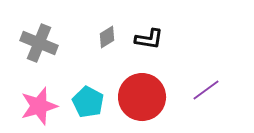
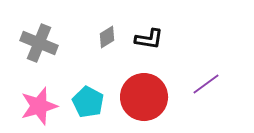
purple line: moved 6 px up
red circle: moved 2 px right
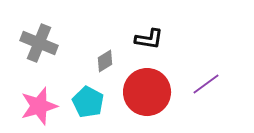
gray diamond: moved 2 px left, 24 px down
red circle: moved 3 px right, 5 px up
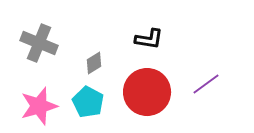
gray diamond: moved 11 px left, 2 px down
